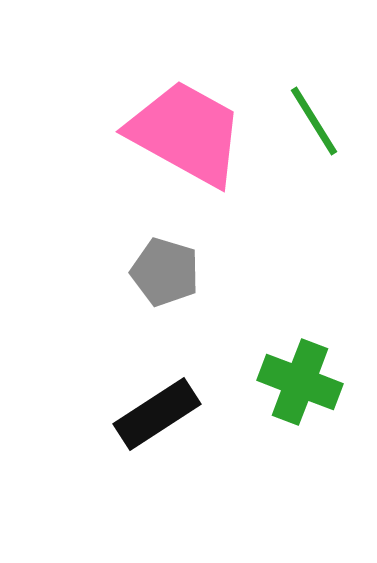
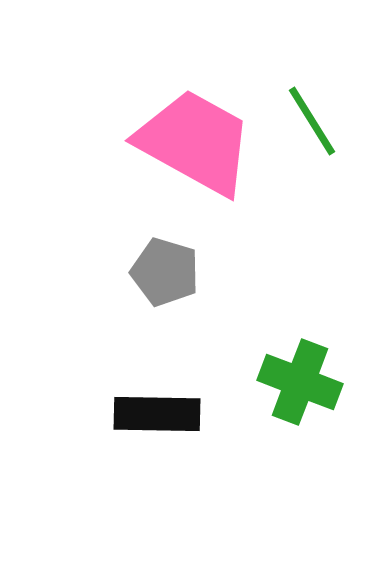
green line: moved 2 px left
pink trapezoid: moved 9 px right, 9 px down
black rectangle: rotated 34 degrees clockwise
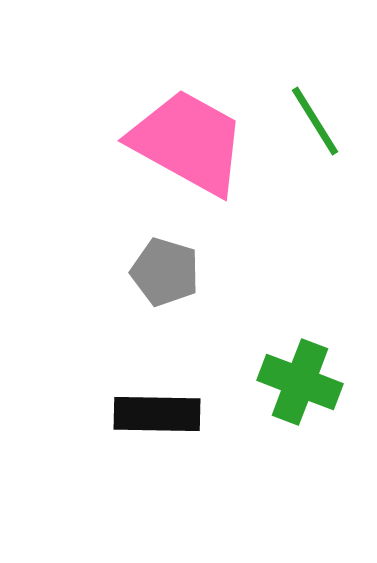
green line: moved 3 px right
pink trapezoid: moved 7 px left
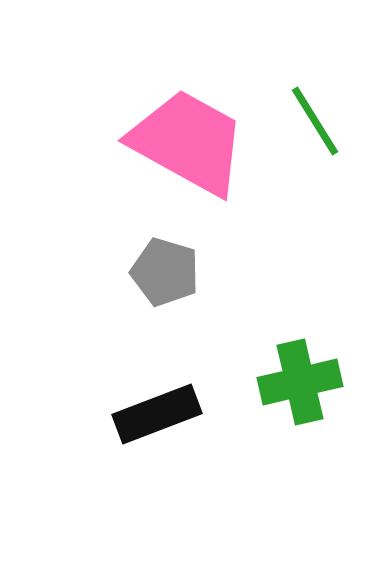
green cross: rotated 34 degrees counterclockwise
black rectangle: rotated 22 degrees counterclockwise
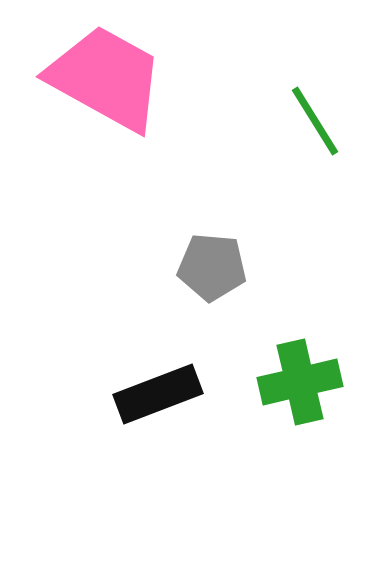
pink trapezoid: moved 82 px left, 64 px up
gray pentagon: moved 47 px right, 5 px up; rotated 12 degrees counterclockwise
black rectangle: moved 1 px right, 20 px up
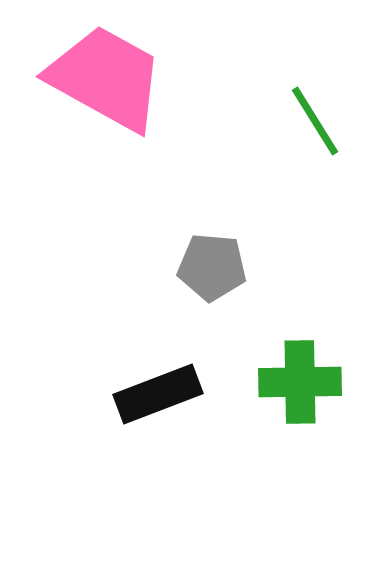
green cross: rotated 12 degrees clockwise
